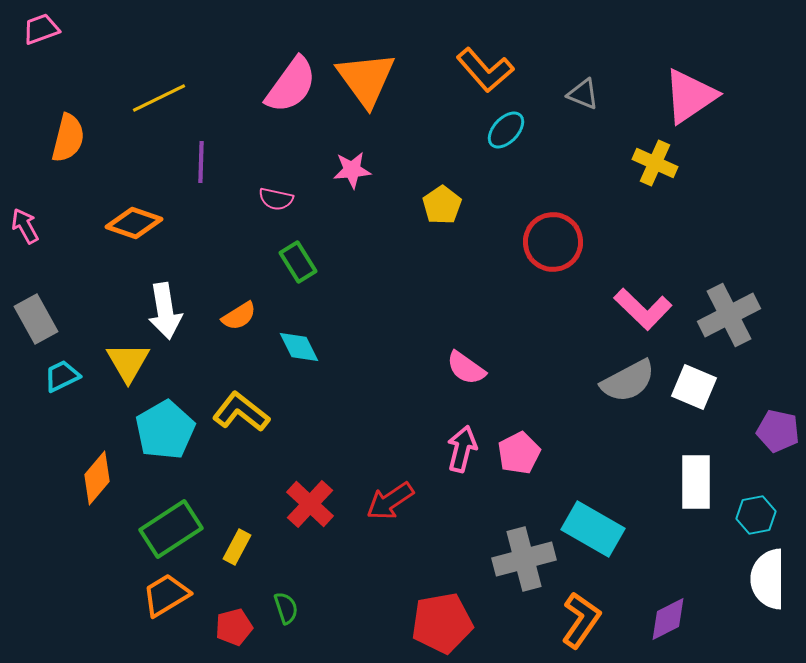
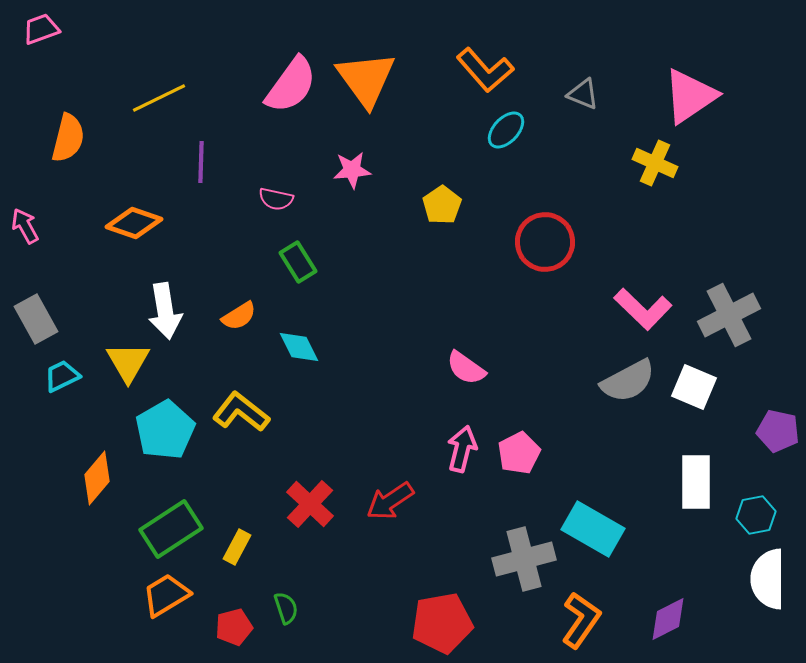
red circle at (553, 242): moved 8 px left
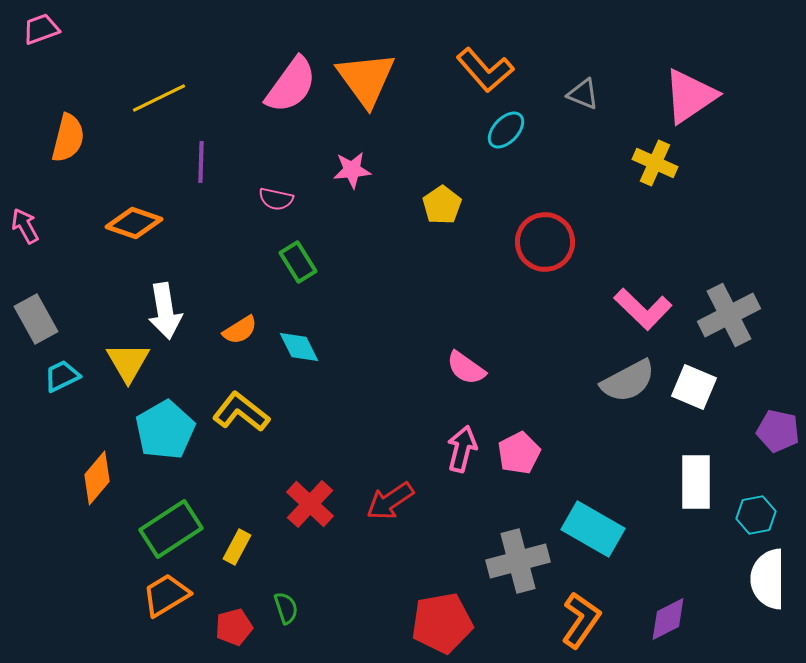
orange semicircle at (239, 316): moved 1 px right, 14 px down
gray cross at (524, 559): moved 6 px left, 2 px down
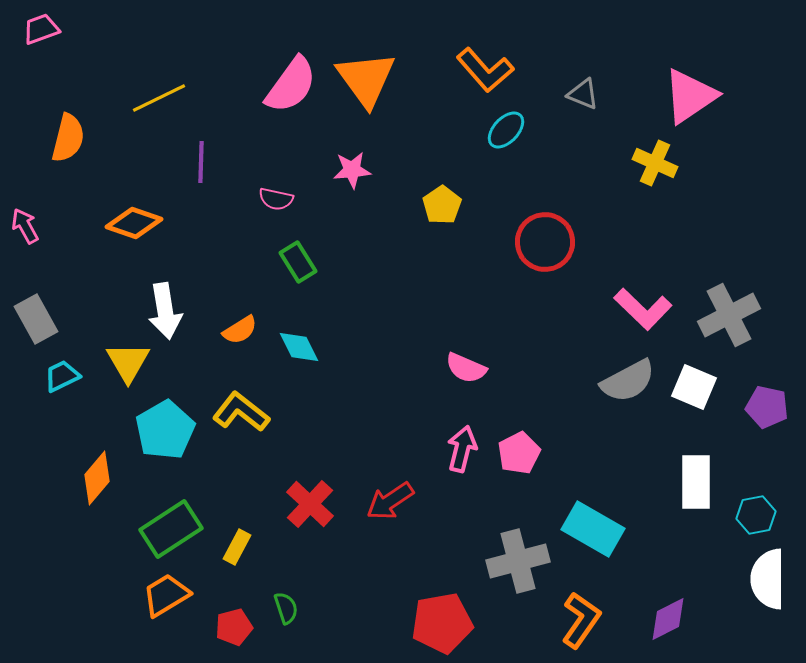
pink semicircle at (466, 368): rotated 12 degrees counterclockwise
purple pentagon at (778, 431): moved 11 px left, 24 px up
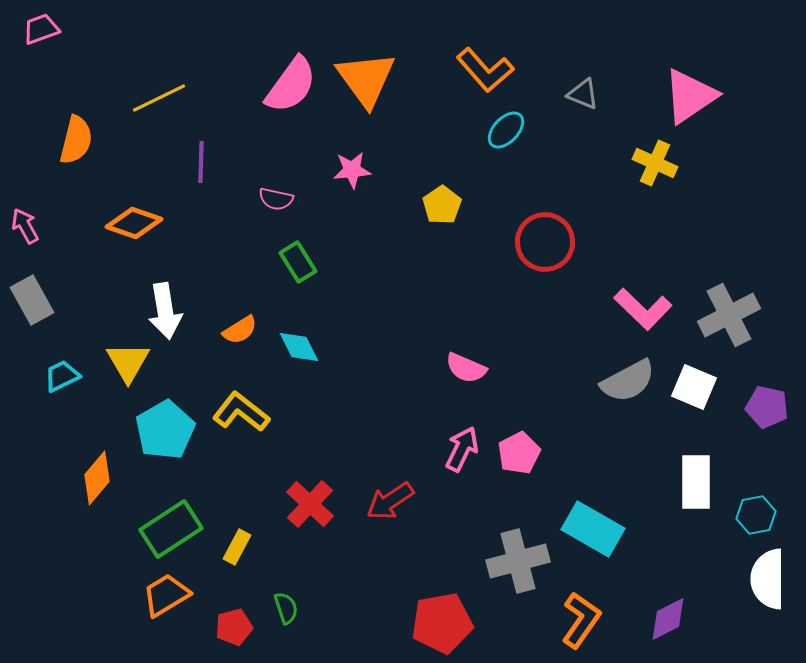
orange semicircle at (68, 138): moved 8 px right, 2 px down
gray rectangle at (36, 319): moved 4 px left, 19 px up
pink arrow at (462, 449): rotated 12 degrees clockwise
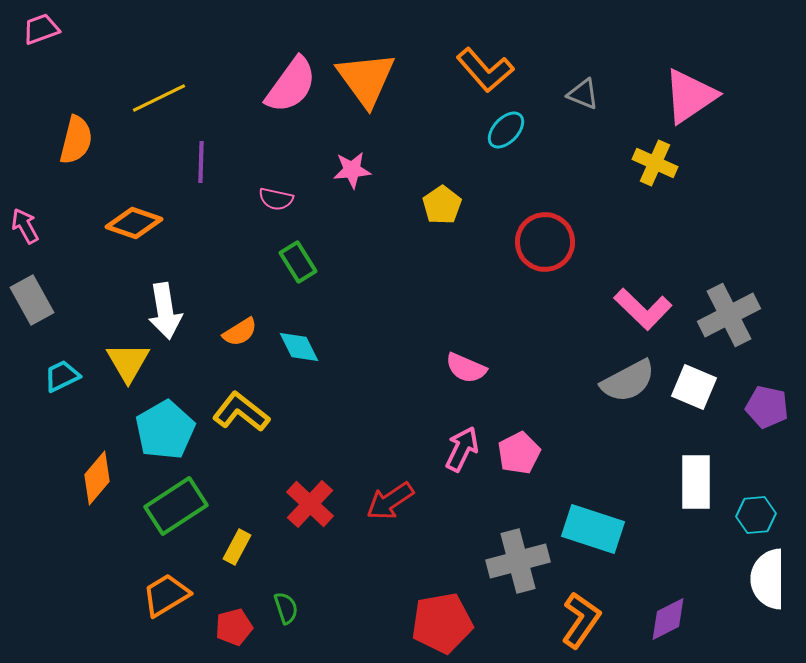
orange semicircle at (240, 330): moved 2 px down
cyan hexagon at (756, 515): rotated 6 degrees clockwise
green rectangle at (171, 529): moved 5 px right, 23 px up
cyan rectangle at (593, 529): rotated 12 degrees counterclockwise
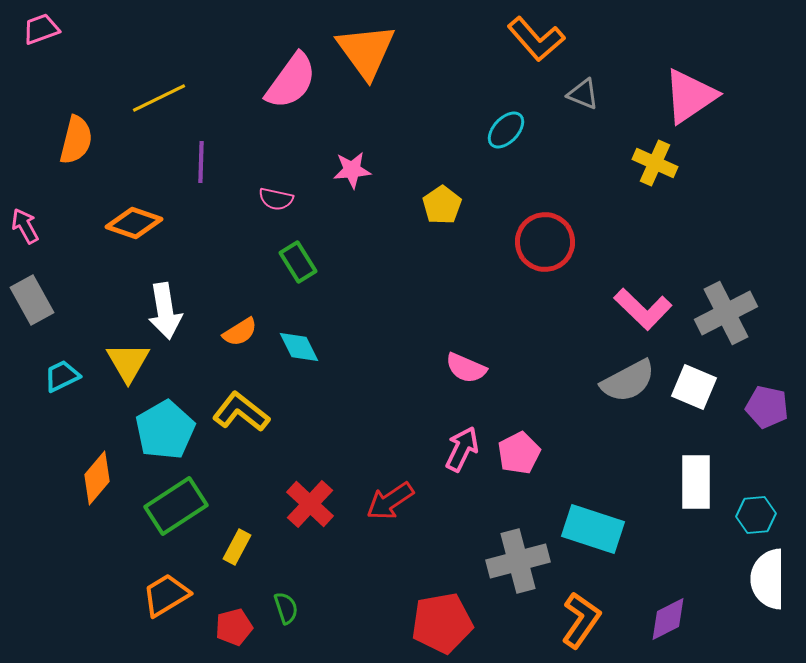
orange L-shape at (485, 70): moved 51 px right, 31 px up
orange triangle at (366, 79): moved 28 px up
pink semicircle at (291, 85): moved 4 px up
gray cross at (729, 315): moved 3 px left, 2 px up
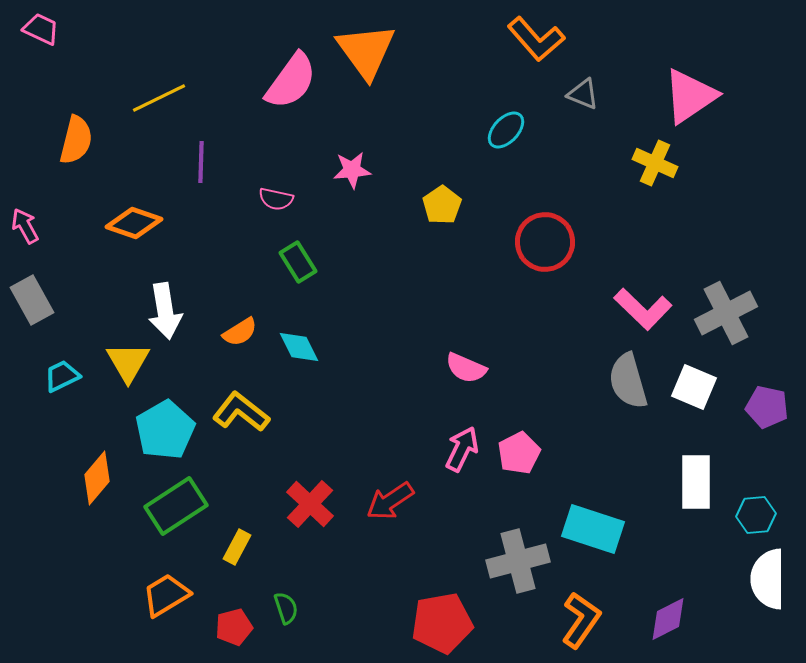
pink trapezoid at (41, 29): rotated 45 degrees clockwise
gray semicircle at (628, 381): rotated 102 degrees clockwise
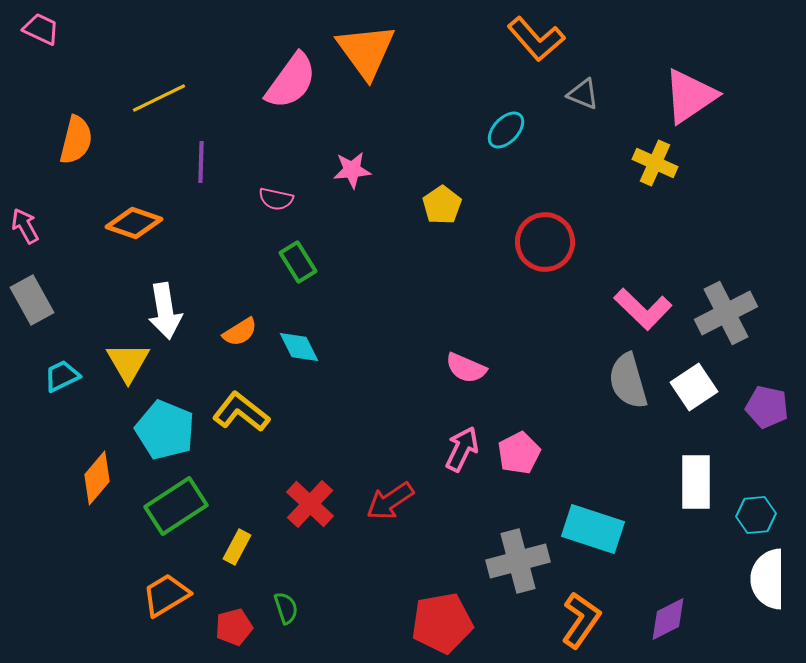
white square at (694, 387): rotated 33 degrees clockwise
cyan pentagon at (165, 430): rotated 20 degrees counterclockwise
